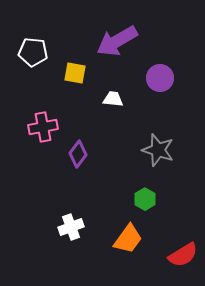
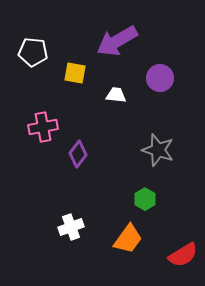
white trapezoid: moved 3 px right, 4 px up
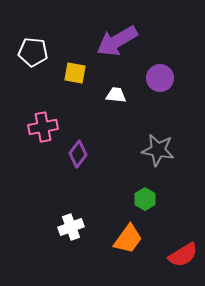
gray star: rotated 8 degrees counterclockwise
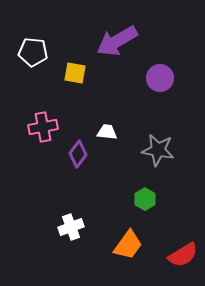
white trapezoid: moved 9 px left, 37 px down
orange trapezoid: moved 6 px down
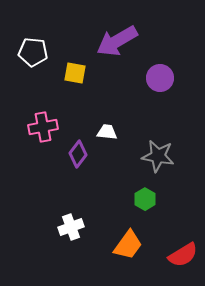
gray star: moved 6 px down
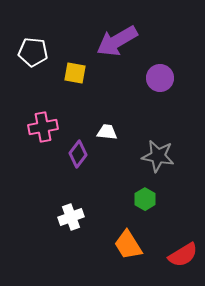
white cross: moved 10 px up
orange trapezoid: rotated 112 degrees clockwise
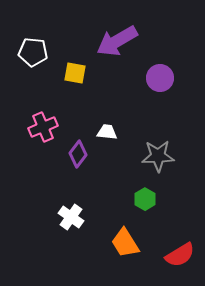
pink cross: rotated 12 degrees counterclockwise
gray star: rotated 12 degrees counterclockwise
white cross: rotated 35 degrees counterclockwise
orange trapezoid: moved 3 px left, 2 px up
red semicircle: moved 3 px left
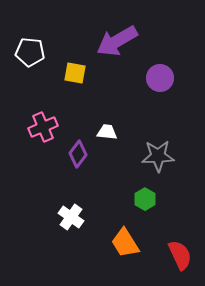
white pentagon: moved 3 px left
red semicircle: rotated 84 degrees counterclockwise
